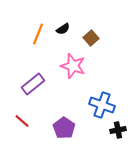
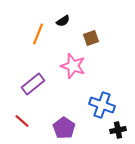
black semicircle: moved 8 px up
brown square: rotated 21 degrees clockwise
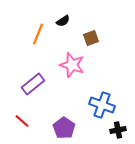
pink star: moved 1 px left, 1 px up
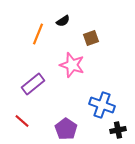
purple pentagon: moved 2 px right, 1 px down
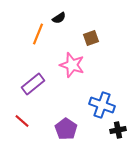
black semicircle: moved 4 px left, 3 px up
